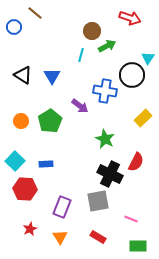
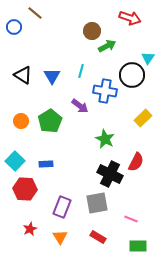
cyan line: moved 16 px down
gray square: moved 1 px left, 2 px down
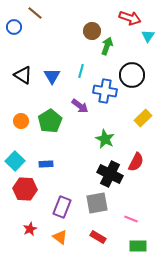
green arrow: rotated 42 degrees counterclockwise
cyan triangle: moved 22 px up
orange triangle: rotated 21 degrees counterclockwise
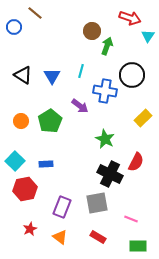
red hexagon: rotated 15 degrees counterclockwise
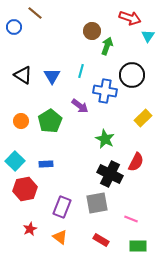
red rectangle: moved 3 px right, 3 px down
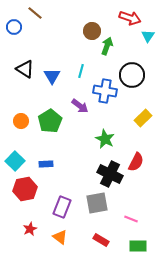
black triangle: moved 2 px right, 6 px up
